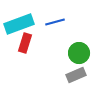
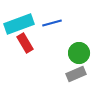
blue line: moved 3 px left, 1 px down
red rectangle: rotated 48 degrees counterclockwise
gray rectangle: moved 1 px up
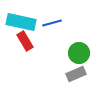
cyan rectangle: moved 2 px right, 2 px up; rotated 32 degrees clockwise
red rectangle: moved 2 px up
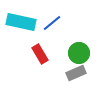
blue line: rotated 24 degrees counterclockwise
red rectangle: moved 15 px right, 13 px down
gray rectangle: moved 1 px up
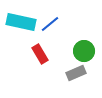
blue line: moved 2 px left, 1 px down
green circle: moved 5 px right, 2 px up
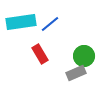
cyan rectangle: rotated 20 degrees counterclockwise
green circle: moved 5 px down
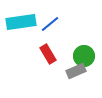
red rectangle: moved 8 px right
gray rectangle: moved 2 px up
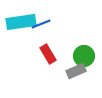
blue line: moved 9 px left; rotated 18 degrees clockwise
